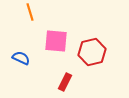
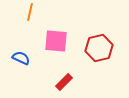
orange line: rotated 30 degrees clockwise
red hexagon: moved 7 px right, 4 px up
red rectangle: moved 1 px left; rotated 18 degrees clockwise
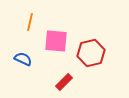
orange line: moved 10 px down
red hexagon: moved 8 px left, 5 px down
blue semicircle: moved 2 px right, 1 px down
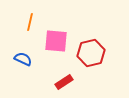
red rectangle: rotated 12 degrees clockwise
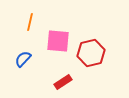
pink square: moved 2 px right
blue semicircle: rotated 72 degrees counterclockwise
red rectangle: moved 1 px left
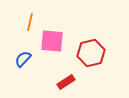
pink square: moved 6 px left
red rectangle: moved 3 px right
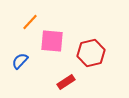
orange line: rotated 30 degrees clockwise
blue semicircle: moved 3 px left, 2 px down
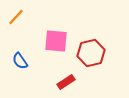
orange line: moved 14 px left, 5 px up
pink square: moved 4 px right
blue semicircle: rotated 78 degrees counterclockwise
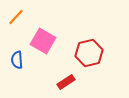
pink square: moved 13 px left; rotated 25 degrees clockwise
red hexagon: moved 2 px left
blue semicircle: moved 3 px left, 1 px up; rotated 30 degrees clockwise
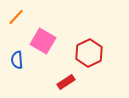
red hexagon: rotated 12 degrees counterclockwise
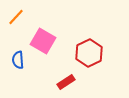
blue semicircle: moved 1 px right
